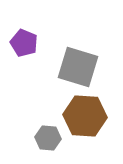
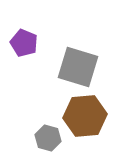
brown hexagon: rotated 9 degrees counterclockwise
gray hexagon: rotated 10 degrees clockwise
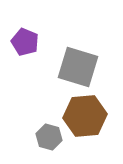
purple pentagon: moved 1 px right, 1 px up
gray hexagon: moved 1 px right, 1 px up
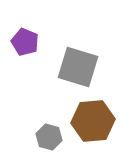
brown hexagon: moved 8 px right, 5 px down
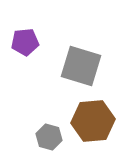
purple pentagon: rotated 28 degrees counterclockwise
gray square: moved 3 px right, 1 px up
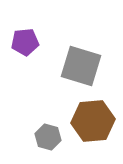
gray hexagon: moved 1 px left
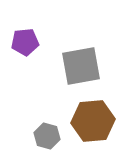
gray square: rotated 27 degrees counterclockwise
gray hexagon: moved 1 px left, 1 px up
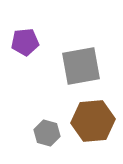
gray hexagon: moved 3 px up
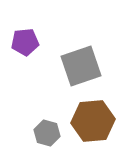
gray square: rotated 9 degrees counterclockwise
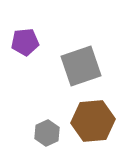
gray hexagon: rotated 20 degrees clockwise
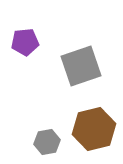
brown hexagon: moved 1 px right, 8 px down; rotated 9 degrees counterclockwise
gray hexagon: moved 9 px down; rotated 15 degrees clockwise
